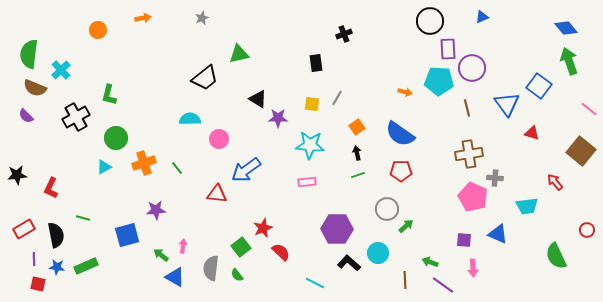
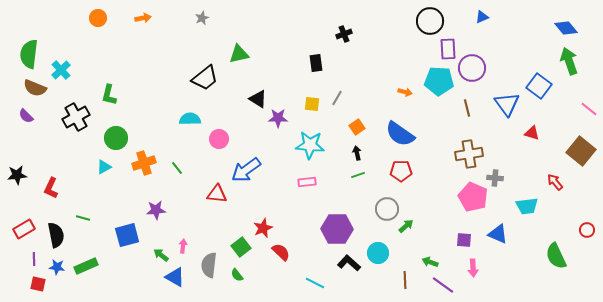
orange circle at (98, 30): moved 12 px up
gray semicircle at (211, 268): moved 2 px left, 3 px up
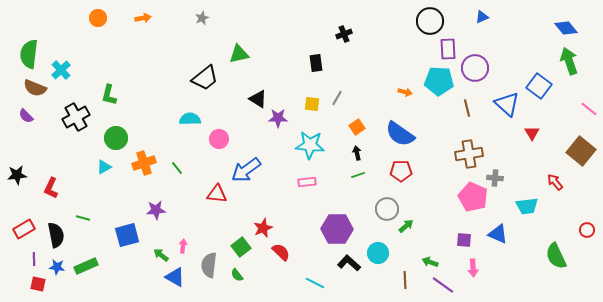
purple circle at (472, 68): moved 3 px right
blue triangle at (507, 104): rotated 12 degrees counterclockwise
red triangle at (532, 133): rotated 42 degrees clockwise
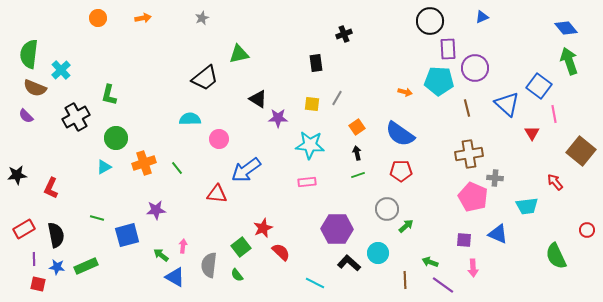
pink line at (589, 109): moved 35 px left, 5 px down; rotated 42 degrees clockwise
green line at (83, 218): moved 14 px right
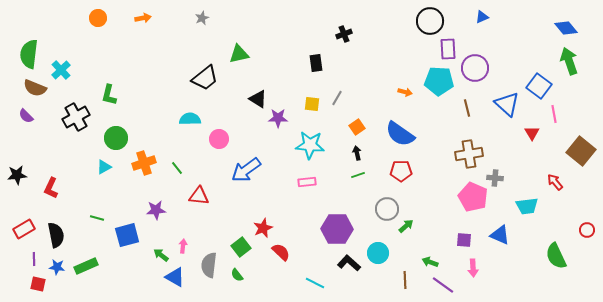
red triangle at (217, 194): moved 18 px left, 2 px down
blue triangle at (498, 234): moved 2 px right, 1 px down
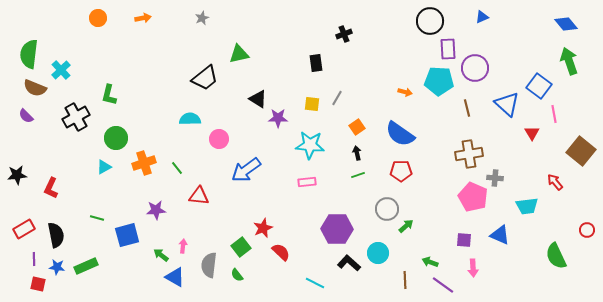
blue diamond at (566, 28): moved 4 px up
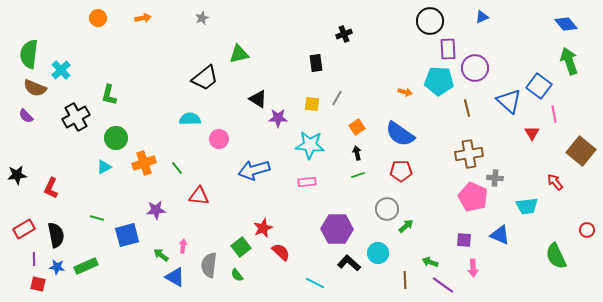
blue triangle at (507, 104): moved 2 px right, 3 px up
blue arrow at (246, 170): moved 8 px right; rotated 20 degrees clockwise
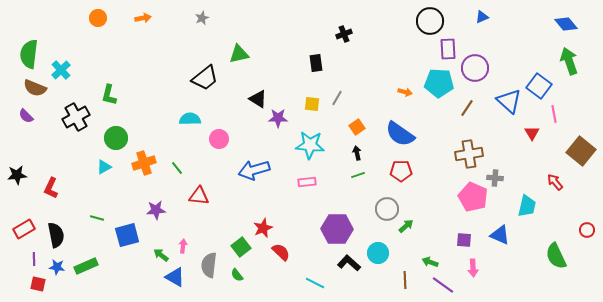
cyan pentagon at (439, 81): moved 2 px down
brown line at (467, 108): rotated 48 degrees clockwise
cyan trapezoid at (527, 206): rotated 70 degrees counterclockwise
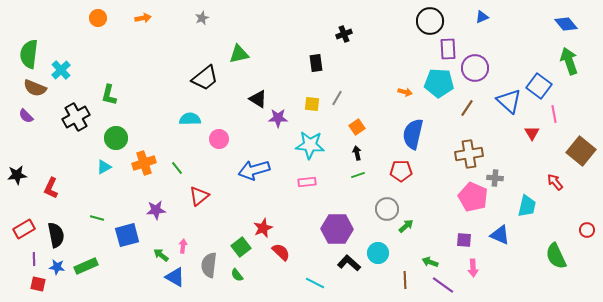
blue semicircle at (400, 134): moved 13 px right; rotated 68 degrees clockwise
red triangle at (199, 196): rotated 45 degrees counterclockwise
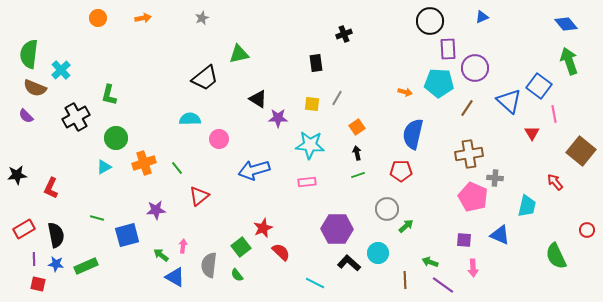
blue star at (57, 267): moved 1 px left, 3 px up
